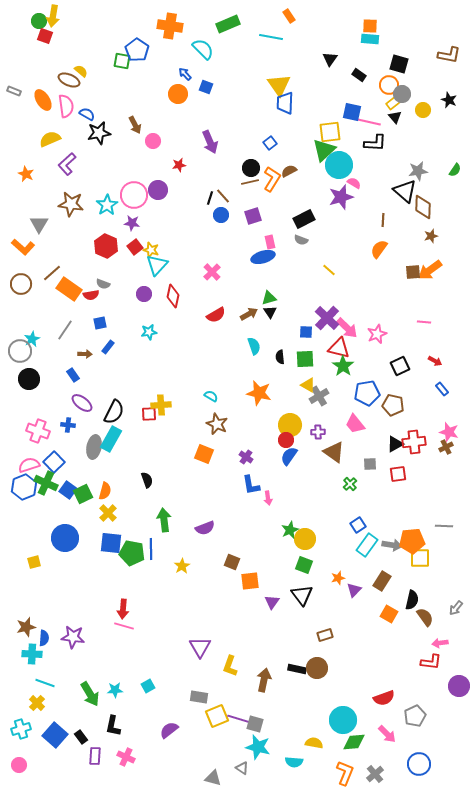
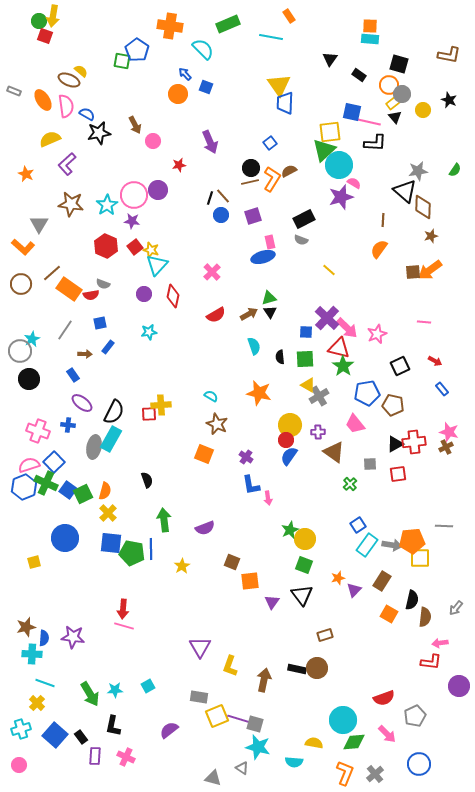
purple star at (132, 223): moved 2 px up
brown semicircle at (425, 617): rotated 42 degrees clockwise
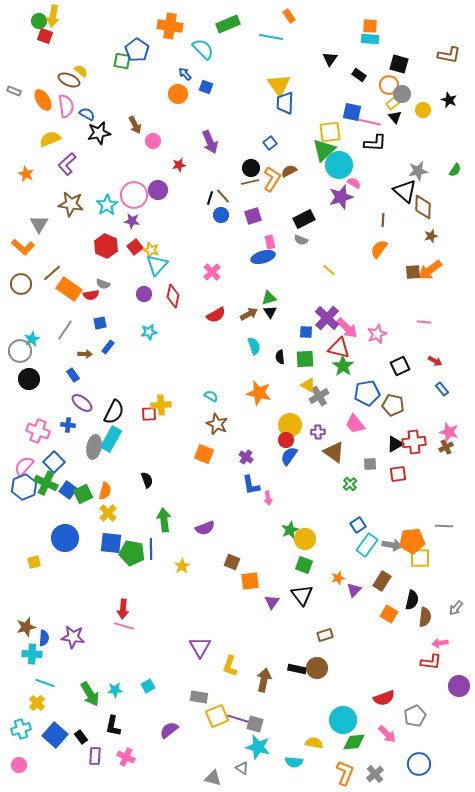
pink semicircle at (29, 465): moved 5 px left, 1 px down; rotated 30 degrees counterclockwise
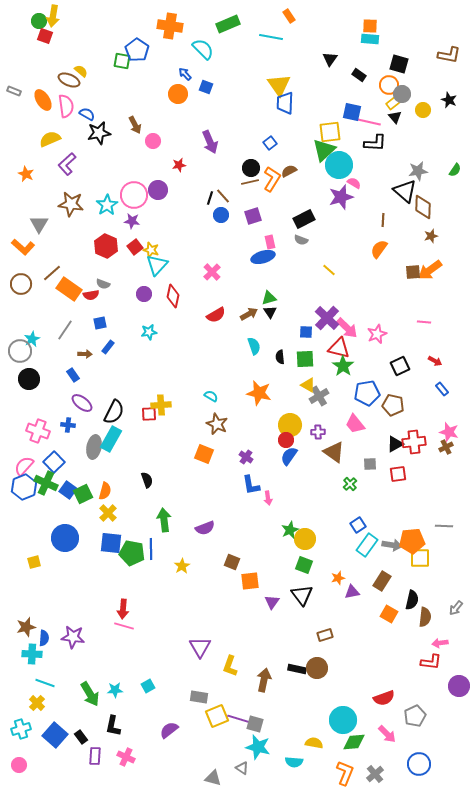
purple triangle at (354, 590): moved 2 px left, 2 px down; rotated 35 degrees clockwise
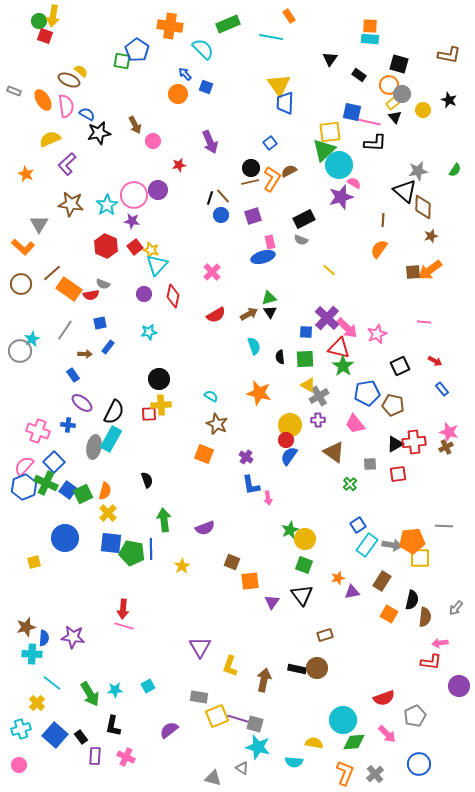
black circle at (29, 379): moved 130 px right
purple cross at (318, 432): moved 12 px up
cyan line at (45, 683): moved 7 px right; rotated 18 degrees clockwise
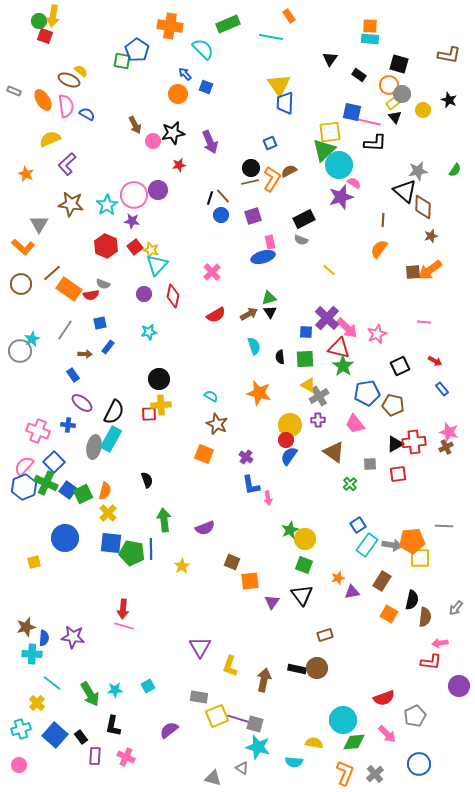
black star at (99, 133): moved 74 px right
blue square at (270, 143): rotated 16 degrees clockwise
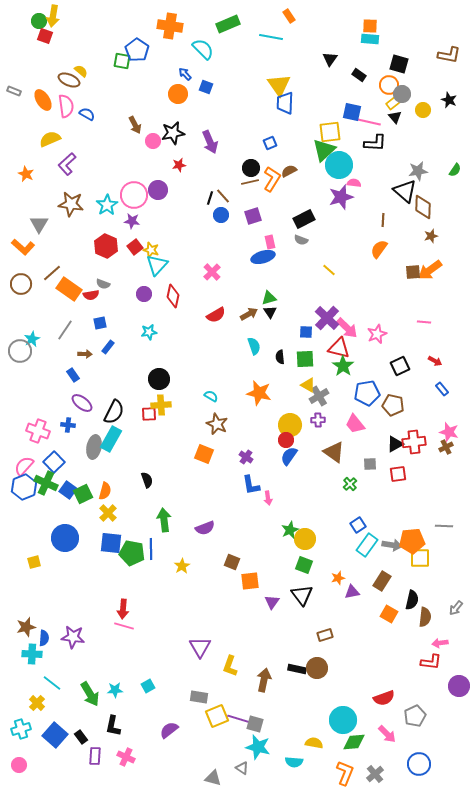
pink semicircle at (354, 183): rotated 24 degrees counterclockwise
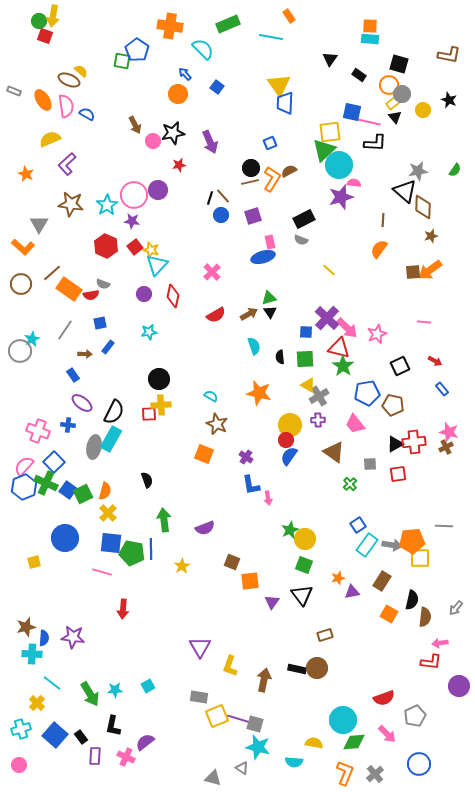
blue square at (206, 87): moved 11 px right; rotated 16 degrees clockwise
pink line at (124, 626): moved 22 px left, 54 px up
purple semicircle at (169, 730): moved 24 px left, 12 px down
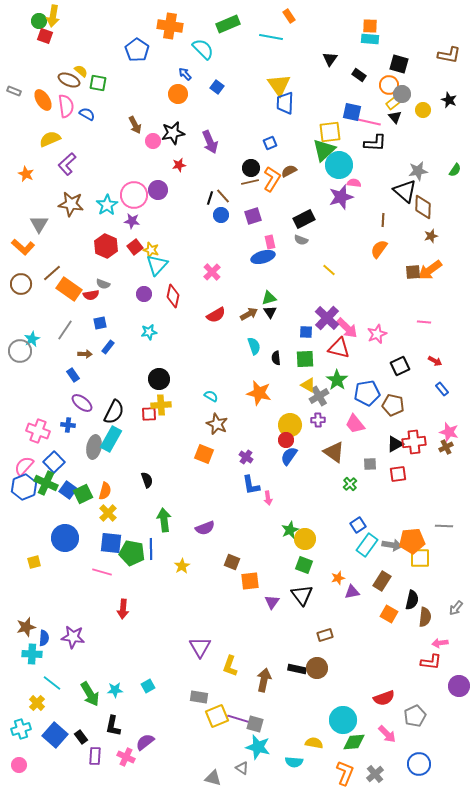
green square at (122, 61): moved 24 px left, 22 px down
black semicircle at (280, 357): moved 4 px left, 1 px down
green star at (343, 366): moved 6 px left, 14 px down
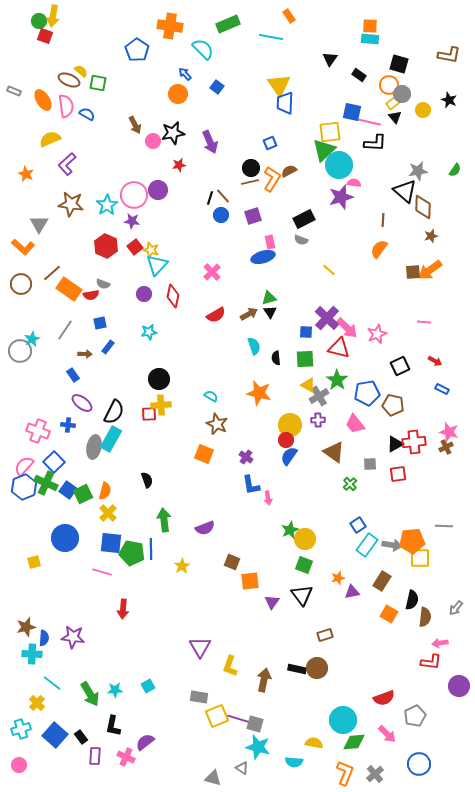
blue rectangle at (442, 389): rotated 24 degrees counterclockwise
